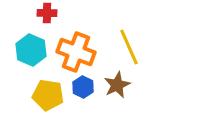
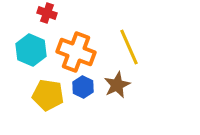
red cross: rotated 18 degrees clockwise
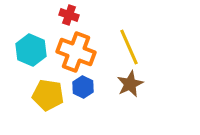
red cross: moved 22 px right, 2 px down
brown star: moved 13 px right, 1 px up
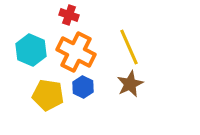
orange cross: rotated 6 degrees clockwise
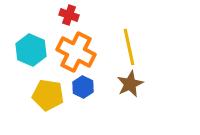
yellow line: rotated 12 degrees clockwise
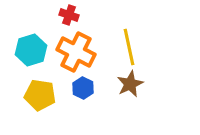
cyan hexagon: rotated 20 degrees clockwise
blue hexagon: moved 1 px down
yellow pentagon: moved 8 px left
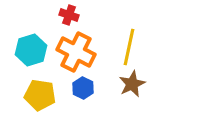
yellow line: rotated 24 degrees clockwise
brown star: moved 2 px right
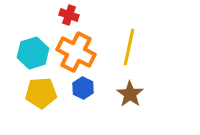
cyan hexagon: moved 2 px right, 3 px down
brown star: moved 2 px left, 10 px down; rotated 12 degrees counterclockwise
yellow pentagon: moved 1 px right, 2 px up; rotated 12 degrees counterclockwise
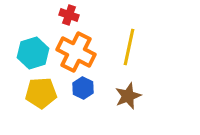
brown star: moved 2 px left, 2 px down; rotated 16 degrees clockwise
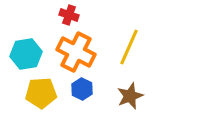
yellow line: rotated 12 degrees clockwise
cyan hexagon: moved 7 px left, 1 px down; rotated 8 degrees clockwise
blue hexagon: moved 1 px left, 1 px down
brown star: moved 2 px right
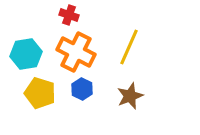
yellow pentagon: moved 1 px left; rotated 20 degrees clockwise
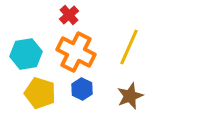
red cross: rotated 30 degrees clockwise
